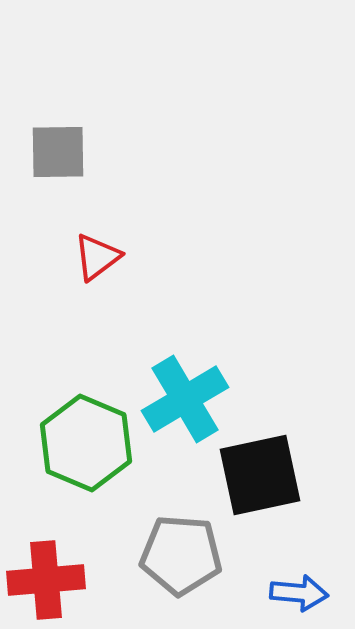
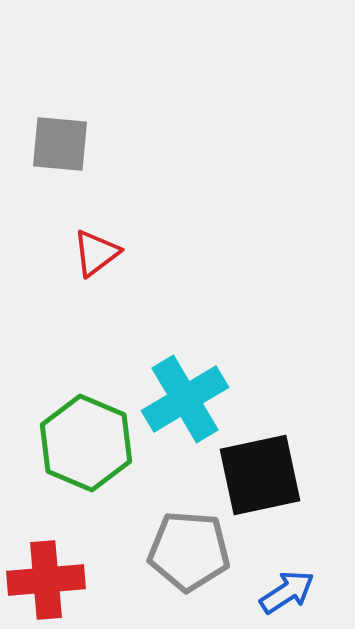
gray square: moved 2 px right, 8 px up; rotated 6 degrees clockwise
red triangle: moved 1 px left, 4 px up
gray pentagon: moved 8 px right, 4 px up
blue arrow: moved 12 px left, 1 px up; rotated 38 degrees counterclockwise
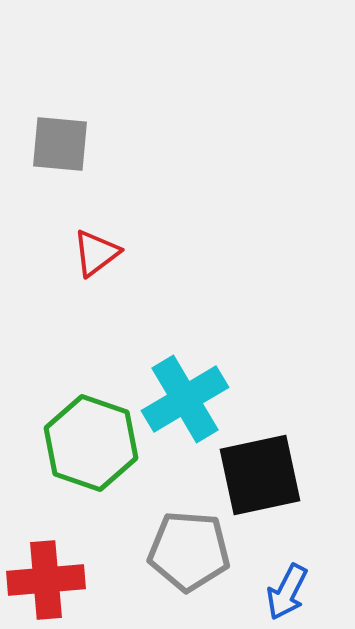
green hexagon: moved 5 px right; rotated 4 degrees counterclockwise
blue arrow: rotated 150 degrees clockwise
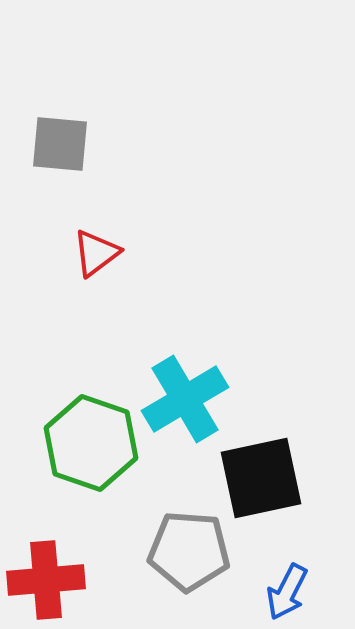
black square: moved 1 px right, 3 px down
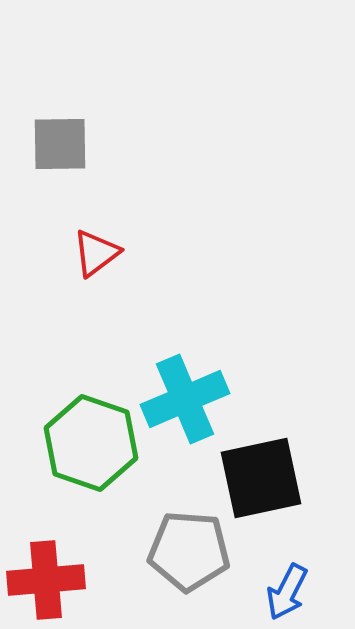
gray square: rotated 6 degrees counterclockwise
cyan cross: rotated 8 degrees clockwise
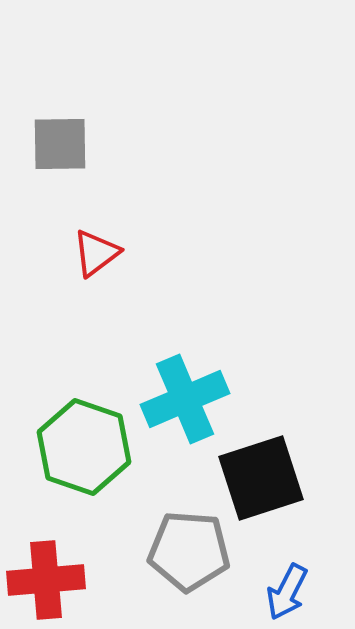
green hexagon: moved 7 px left, 4 px down
black square: rotated 6 degrees counterclockwise
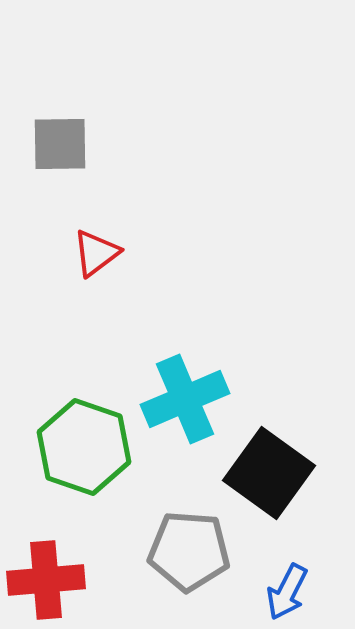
black square: moved 8 px right, 5 px up; rotated 36 degrees counterclockwise
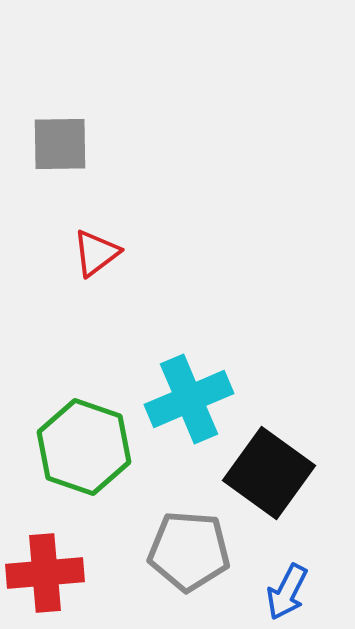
cyan cross: moved 4 px right
red cross: moved 1 px left, 7 px up
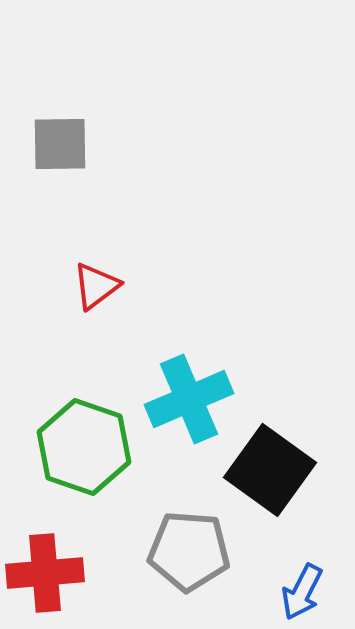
red triangle: moved 33 px down
black square: moved 1 px right, 3 px up
blue arrow: moved 15 px right
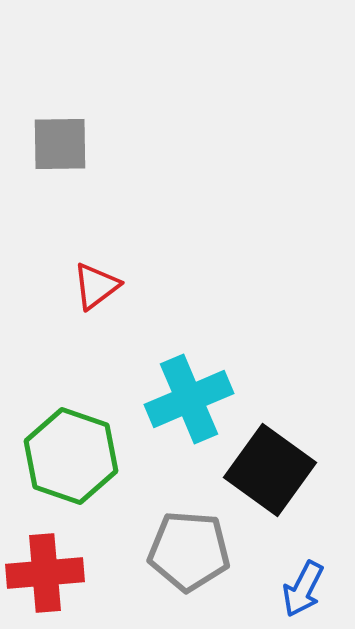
green hexagon: moved 13 px left, 9 px down
blue arrow: moved 1 px right, 3 px up
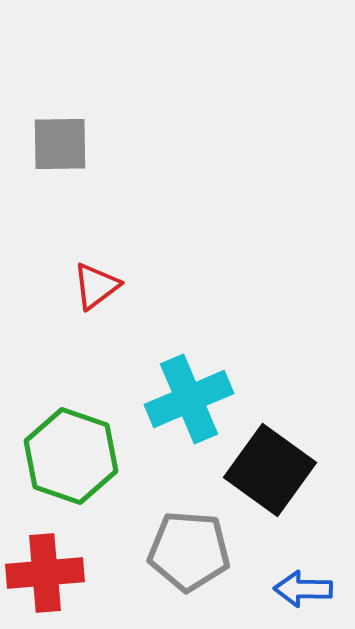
blue arrow: rotated 64 degrees clockwise
